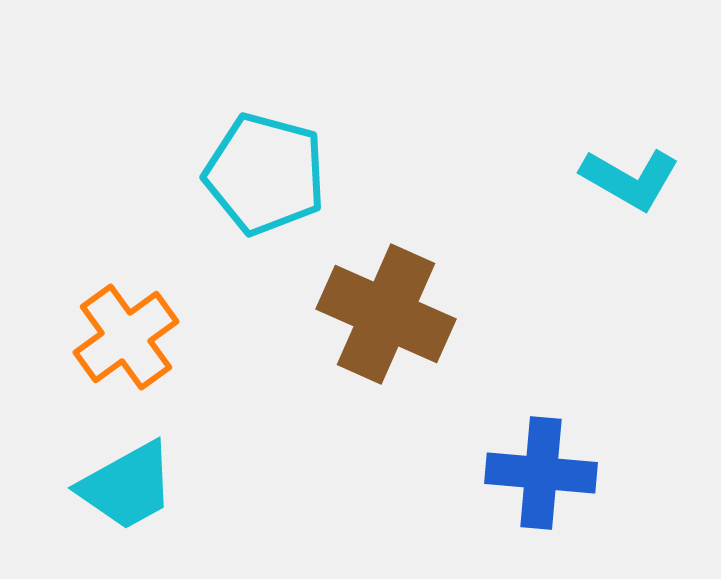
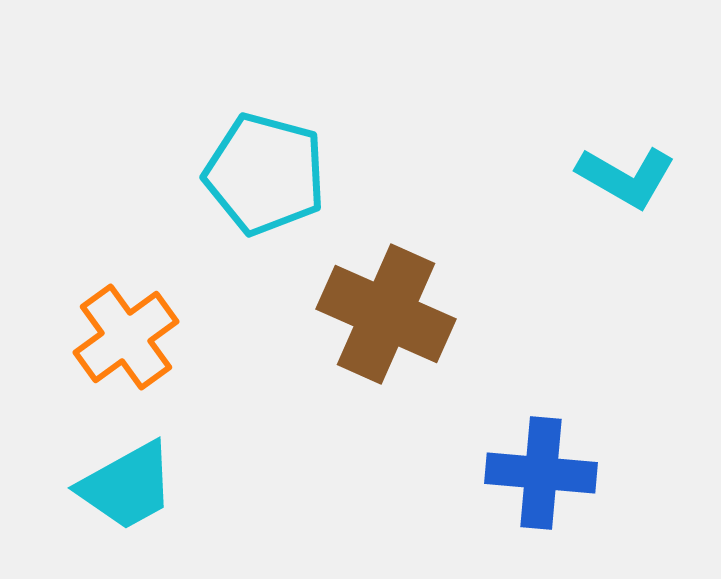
cyan L-shape: moved 4 px left, 2 px up
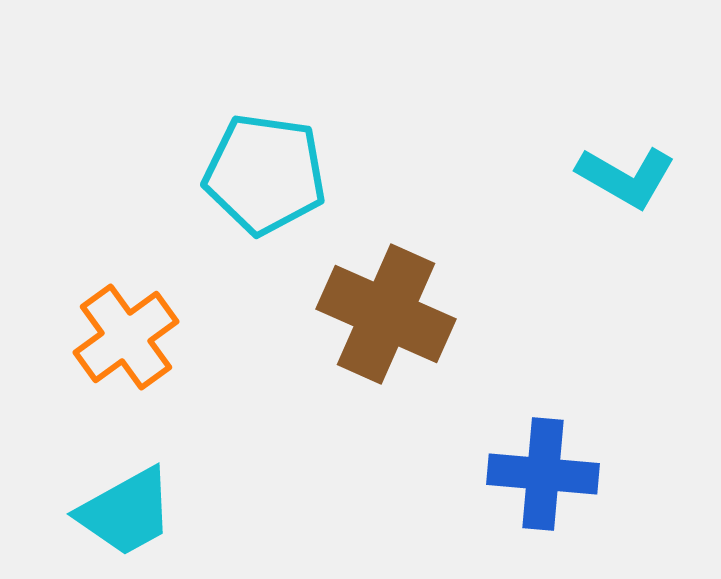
cyan pentagon: rotated 7 degrees counterclockwise
blue cross: moved 2 px right, 1 px down
cyan trapezoid: moved 1 px left, 26 px down
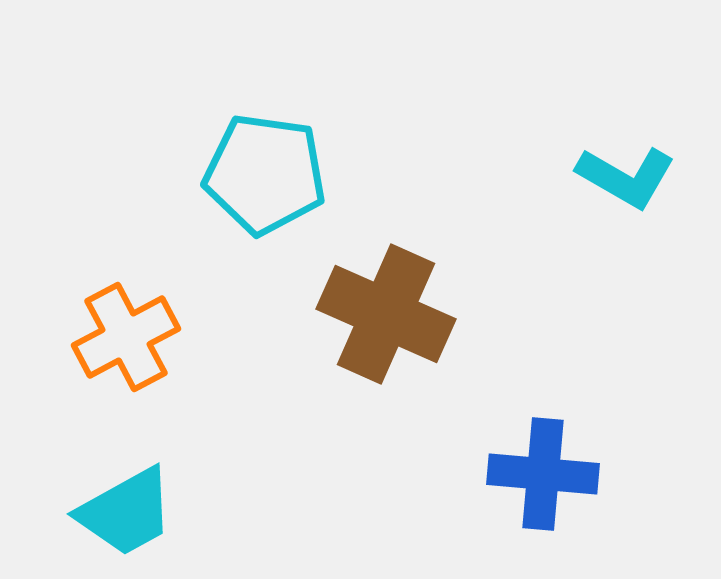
orange cross: rotated 8 degrees clockwise
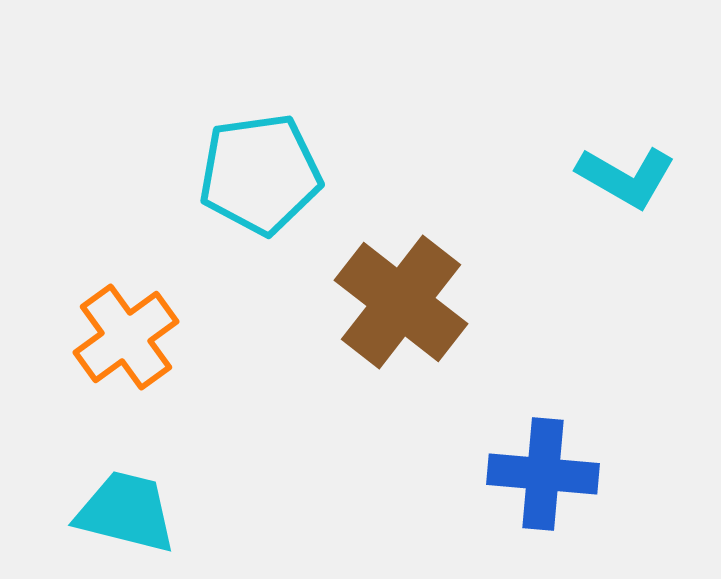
cyan pentagon: moved 5 px left; rotated 16 degrees counterclockwise
brown cross: moved 15 px right, 12 px up; rotated 14 degrees clockwise
orange cross: rotated 8 degrees counterclockwise
cyan trapezoid: rotated 137 degrees counterclockwise
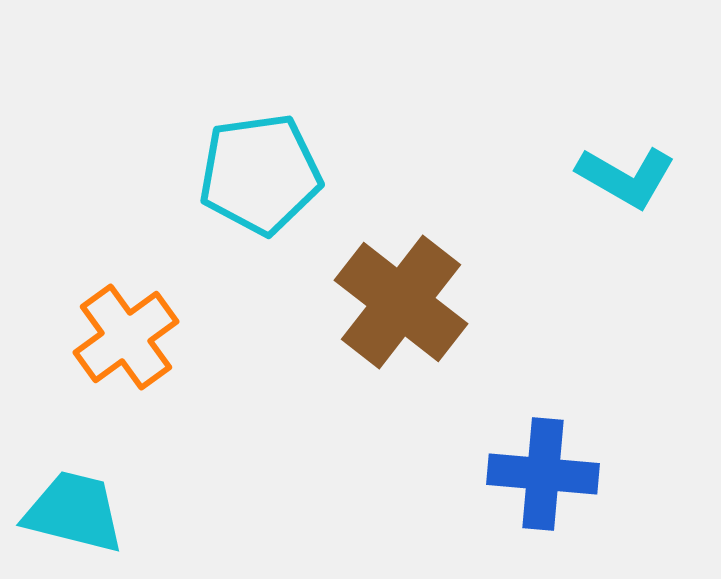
cyan trapezoid: moved 52 px left
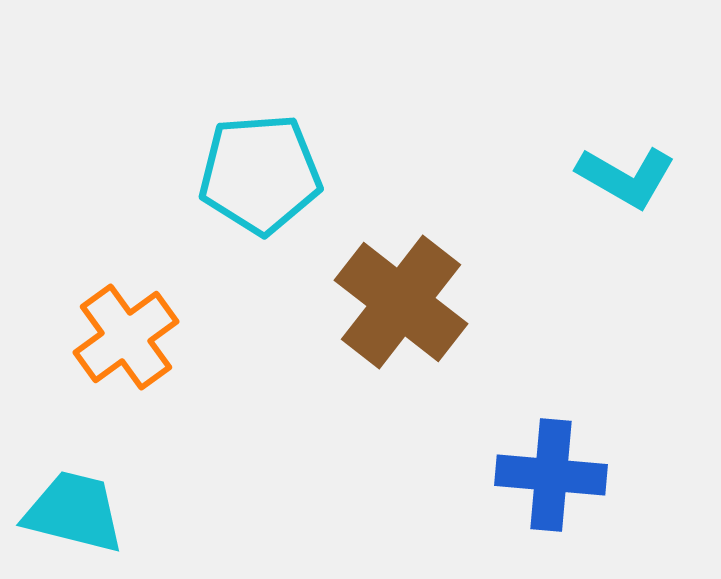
cyan pentagon: rotated 4 degrees clockwise
blue cross: moved 8 px right, 1 px down
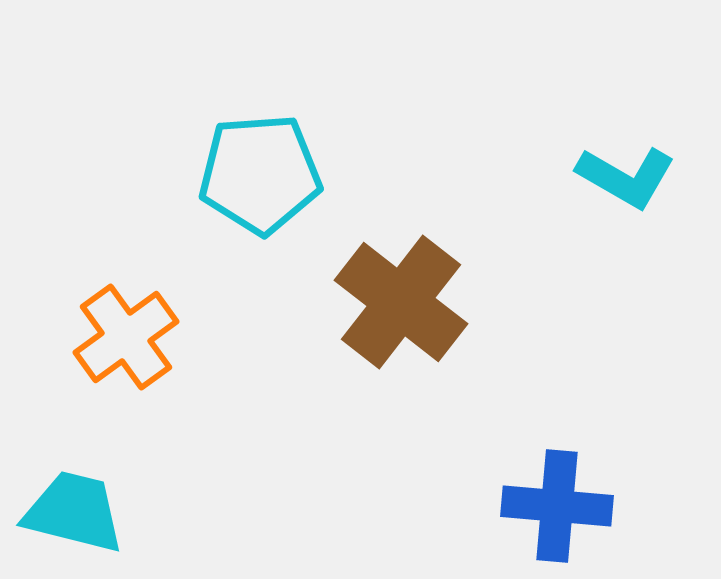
blue cross: moved 6 px right, 31 px down
